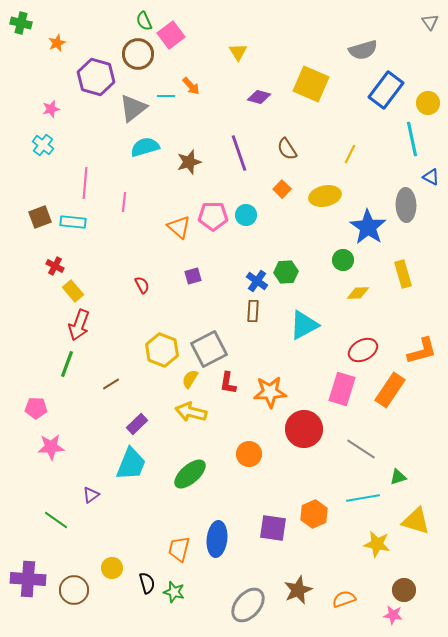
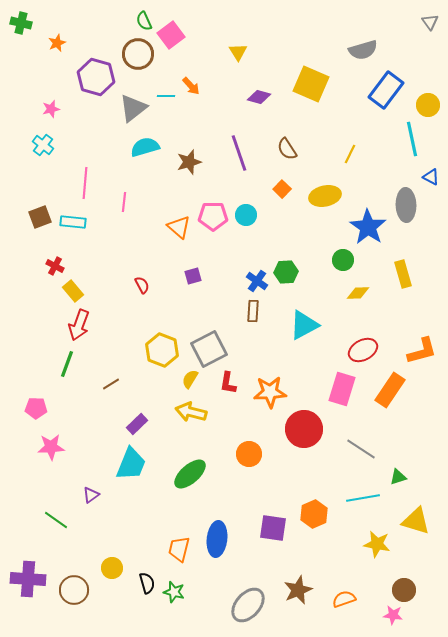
yellow circle at (428, 103): moved 2 px down
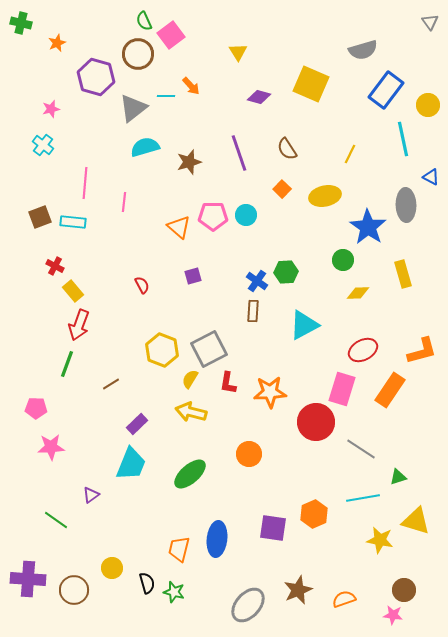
cyan line at (412, 139): moved 9 px left
red circle at (304, 429): moved 12 px right, 7 px up
yellow star at (377, 544): moved 3 px right, 4 px up
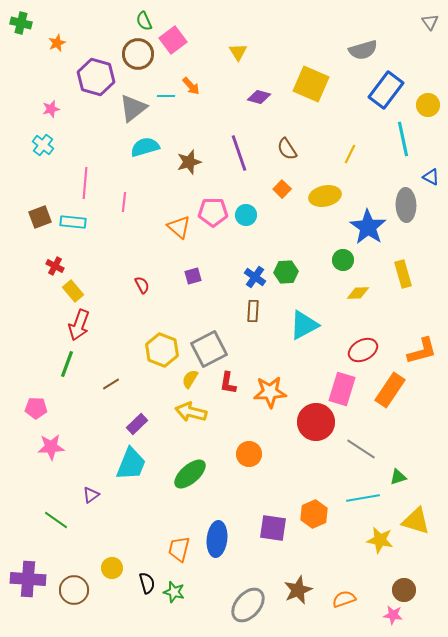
pink square at (171, 35): moved 2 px right, 5 px down
pink pentagon at (213, 216): moved 4 px up
blue cross at (257, 281): moved 2 px left, 4 px up
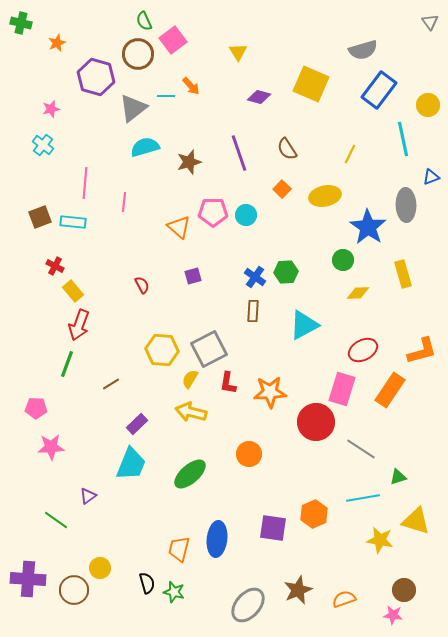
blue rectangle at (386, 90): moved 7 px left
blue triangle at (431, 177): rotated 48 degrees counterclockwise
yellow hexagon at (162, 350): rotated 16 degrees counterclockwise
purple triangle at (91, 495): moved 3 px left, 1 px down
yellow circle at (112, 568): moved 12 px left
